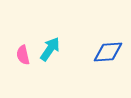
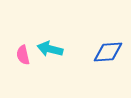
cyan arrow: rotated 110 degrees counterclockwise
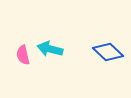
blue diamond: rotated 48 degrees clockwise
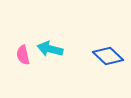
blue diamond: moved 4 px down
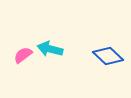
pink semicircle: rotated 66 degrees clockwise
